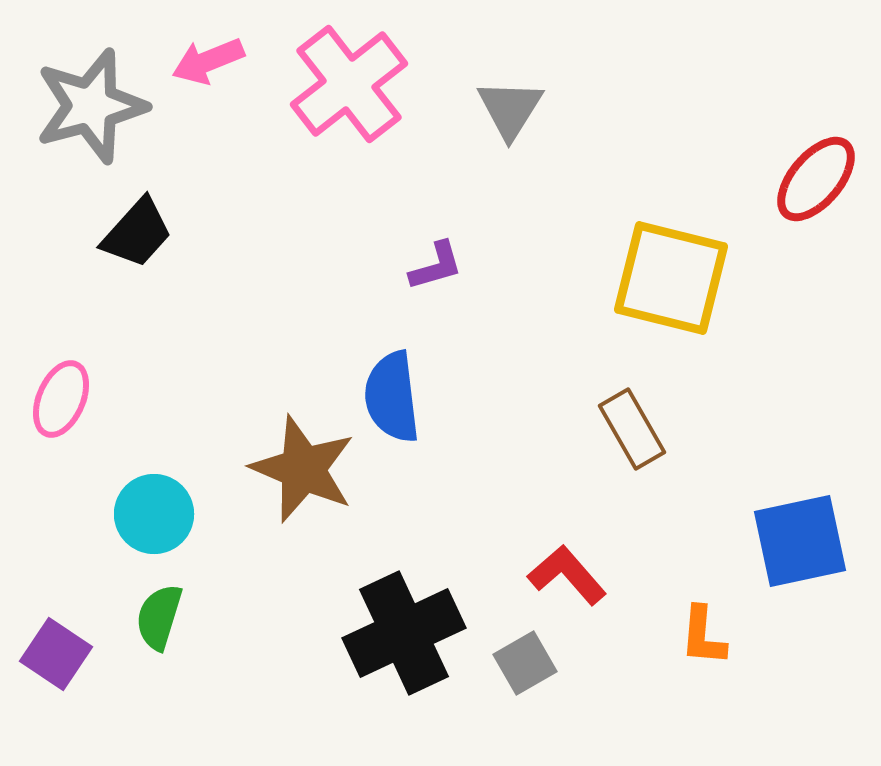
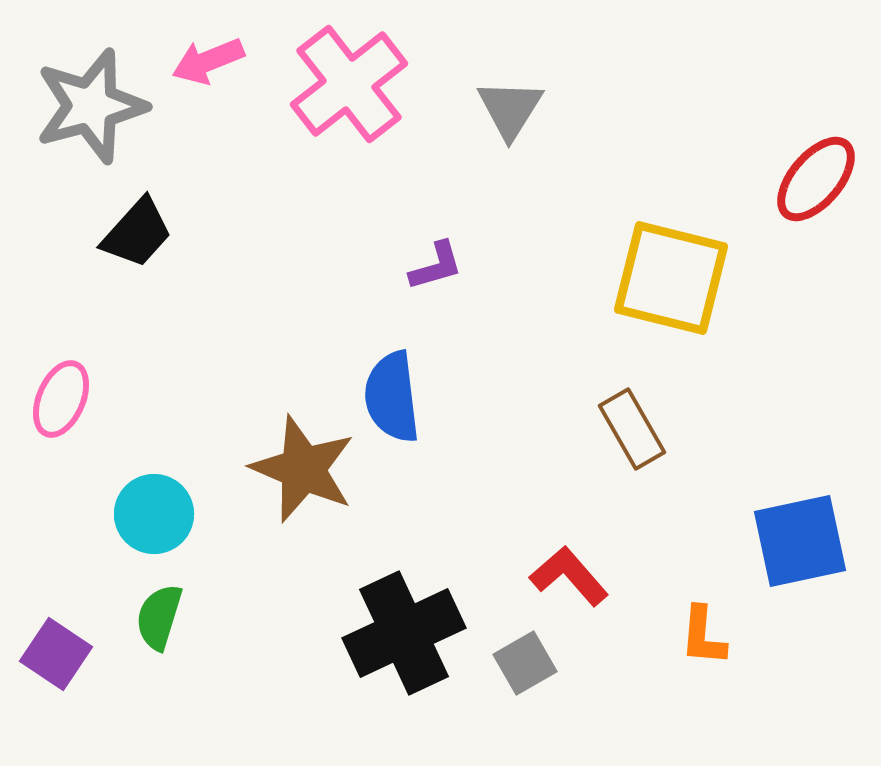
red L-shape: moved 2 px right, 1 px down
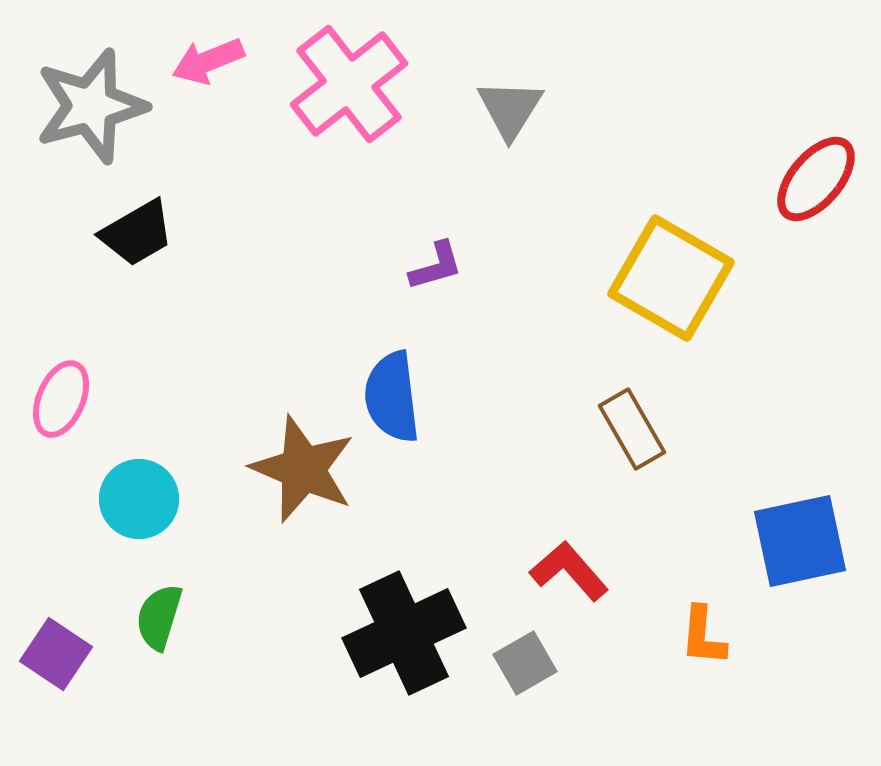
black trapezoid: rotated 18 degrees clockwise
yellow square: rotated 16 degrees clockwise
cyan circle: moved 15 px left, 15 px up
red L-shape: moved 5 px up
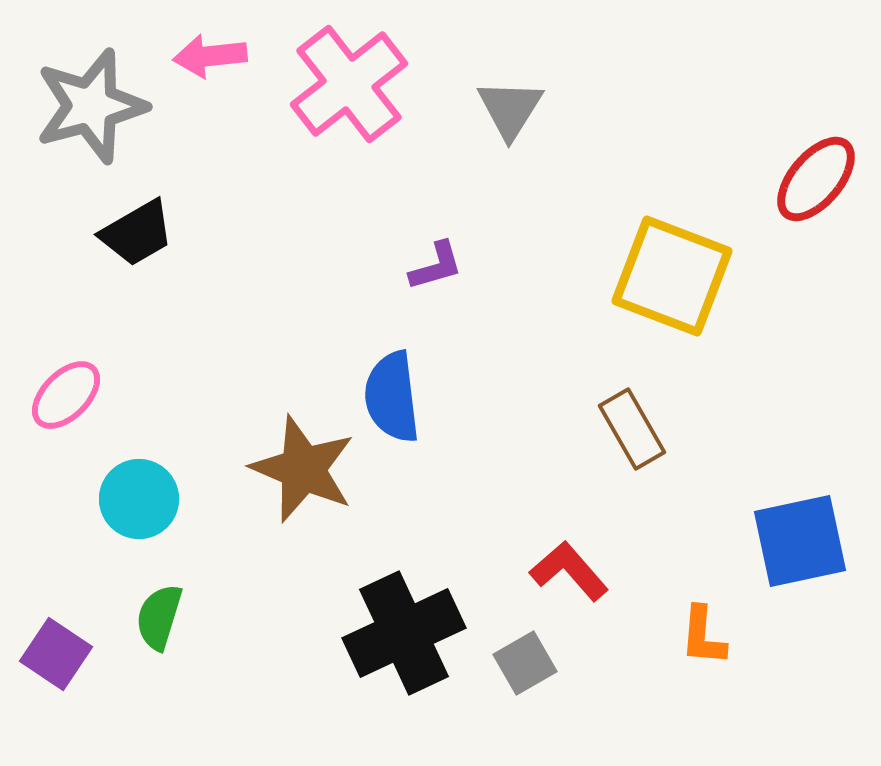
pink arrow: moved 2 px right, 5 px up; rotated 16 degrees clockwise
yellow square: moved 1 px right, 2 px up; rotated 9 degrees counterclockwise
pink ellipse: moved 5 px right, 4 px up; rotated 22 degrees clockwise
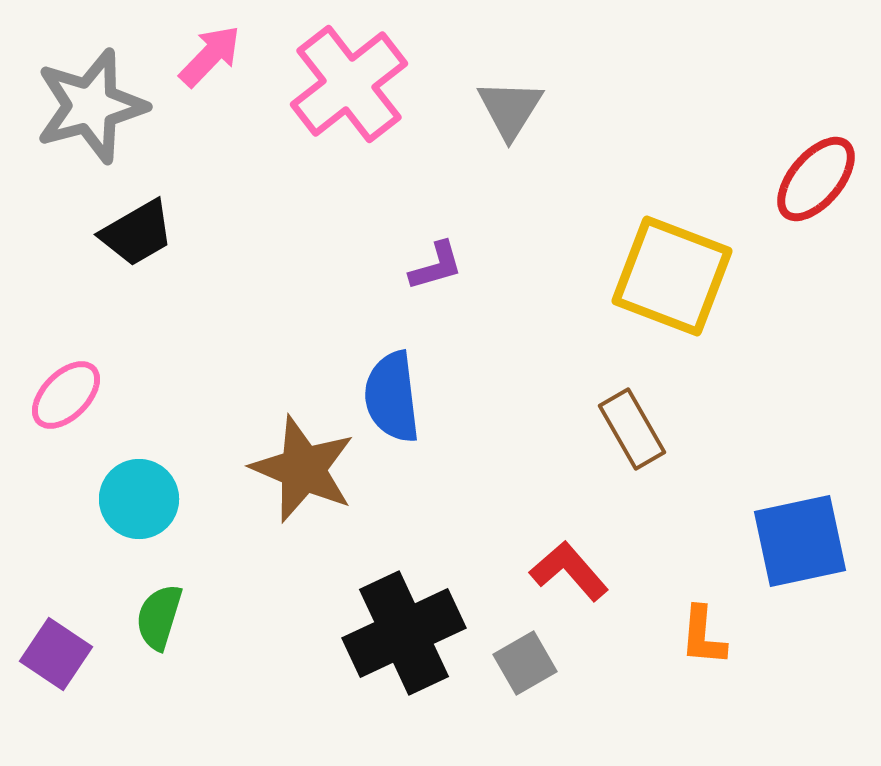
pink arrow: rotated 140 degrees clockwise
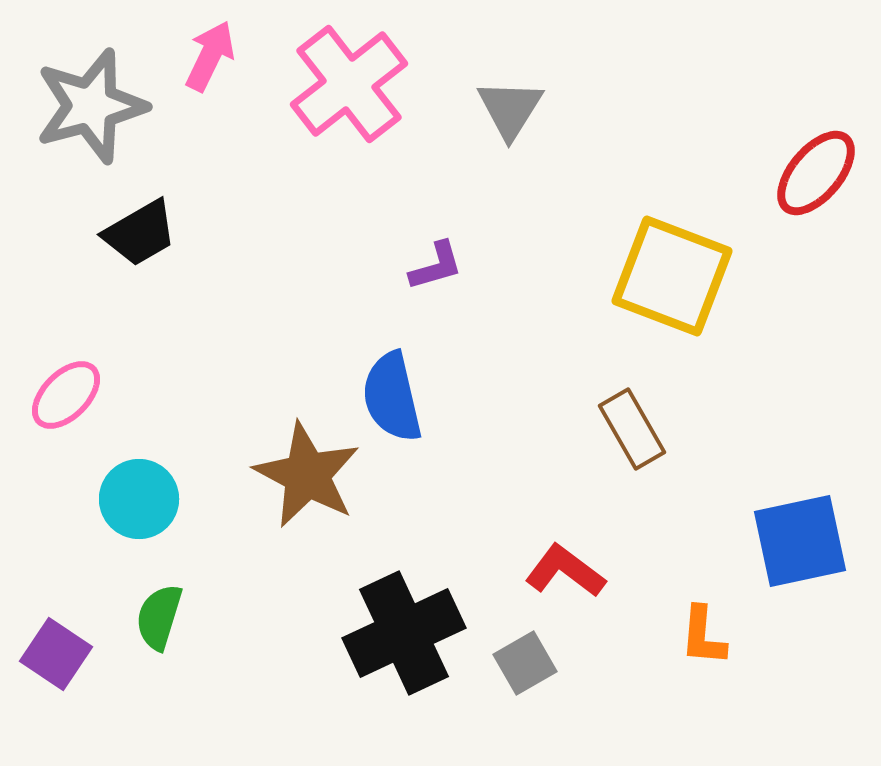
pink arrow: rotated 18 degrees counterclockwise
red ellipse: moved 6 px up
black trapezoid: moved 3 px right
blue semicircle: rotated 6 degrees counterclockwise
brown star: moved 4 px right, 6 px down; rotated 5 degrees clockwise
red L-shape: moved 4 px left; rotated 12 degrees counterclockwise
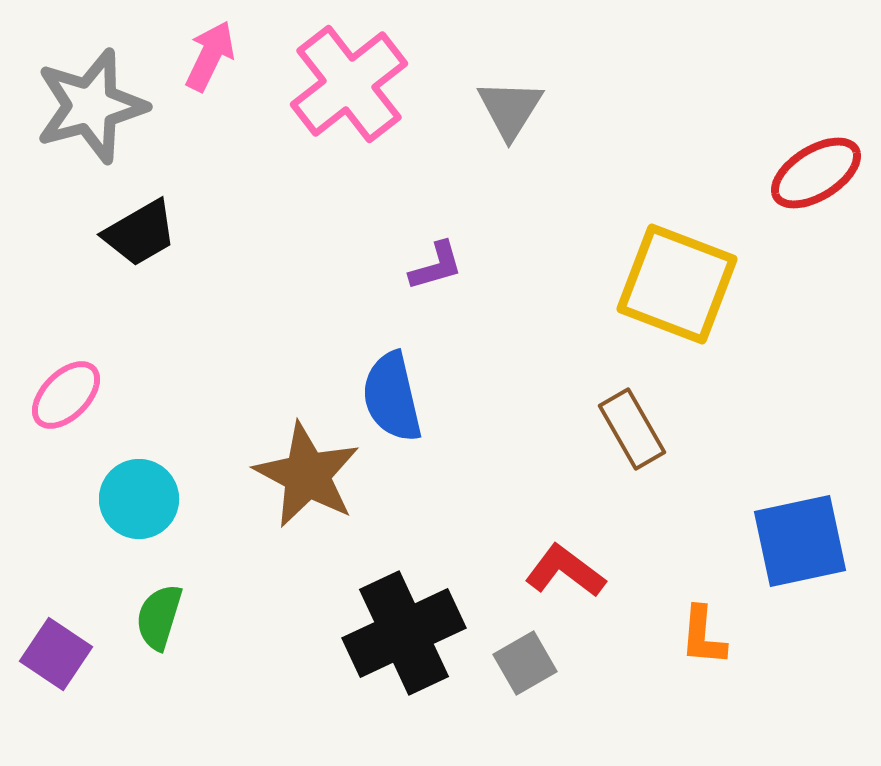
red ellipse: rotated 18 degrees clockwise
yellow square: moved 5 px right, 8 px down
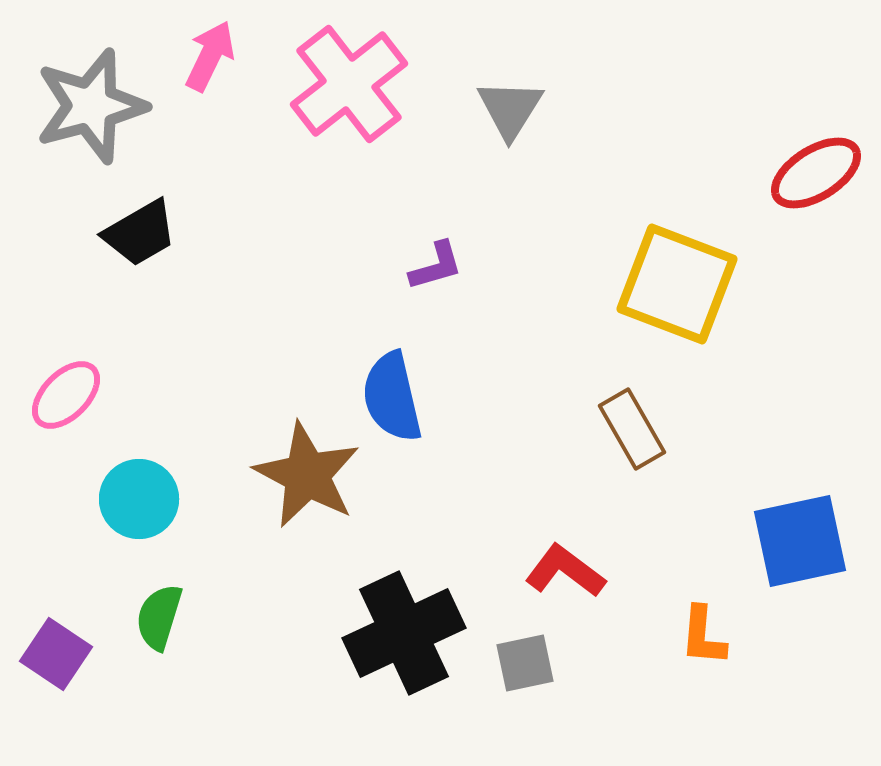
gray square: rotated 18 degrees clockwise
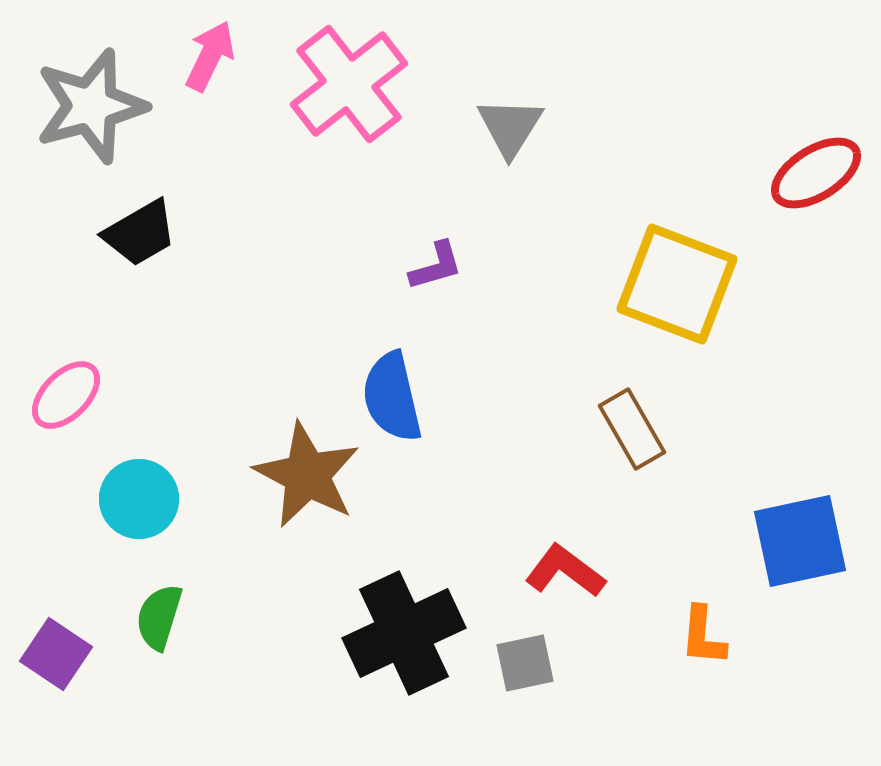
gray triangle: moved 18 px down
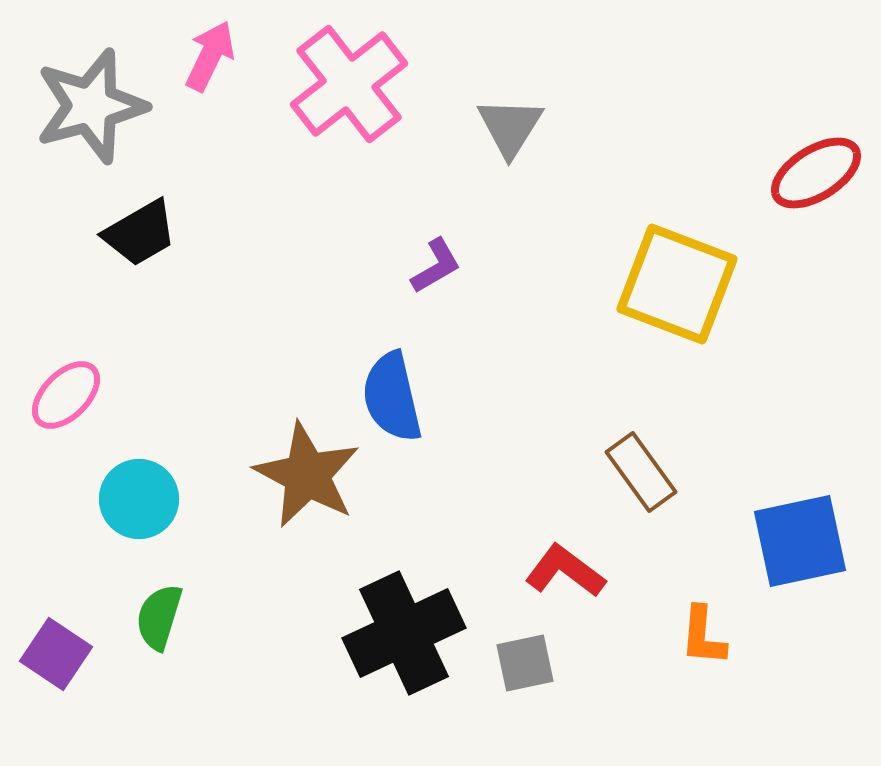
purple L-shape: rotated 14 degrees counterclockwise
brown rectangle: moved 9 px right, 43 px down; rotated 6 degrees counterclockwise
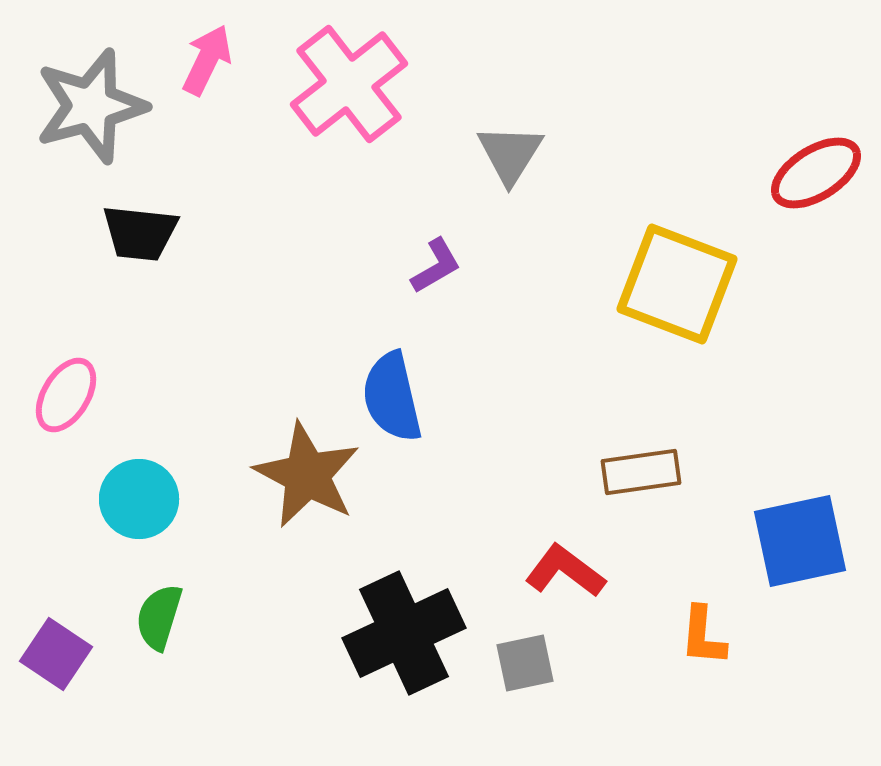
pink arrow: moved 3 px left, 4 px down
gray triangle: moved 27 px down
black trapezoid: rotated 36 degrees clockwise
pink ellipse: rotated 14 degrees counterclockwise
brown rectangle: rotated 62 degrees counterclockwise
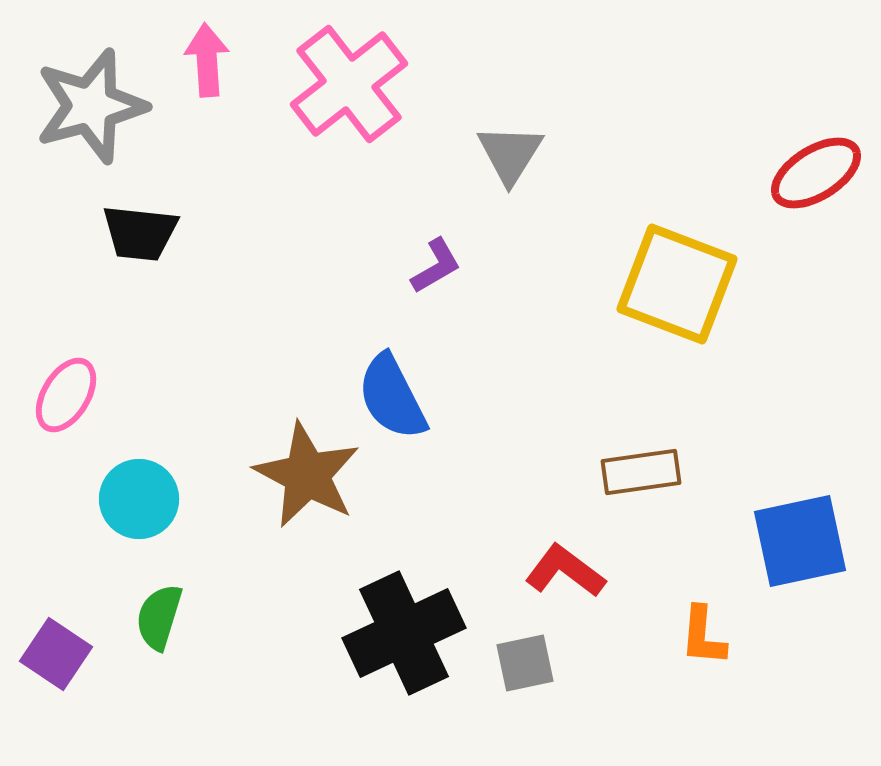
pink arrow: rotated 30 degrees counterclockwise
blue semicircle: rotated 14 degrees counterclockwise
